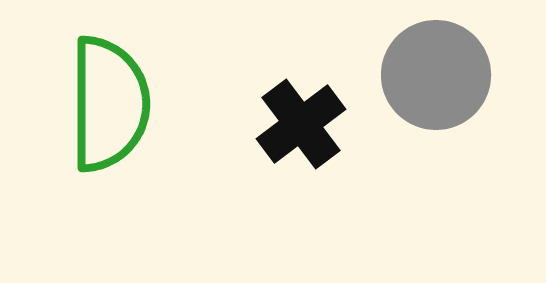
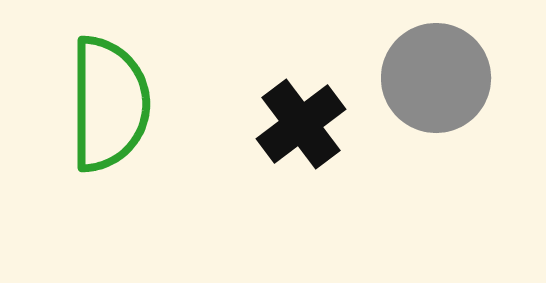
gray circle: moved 3 px down
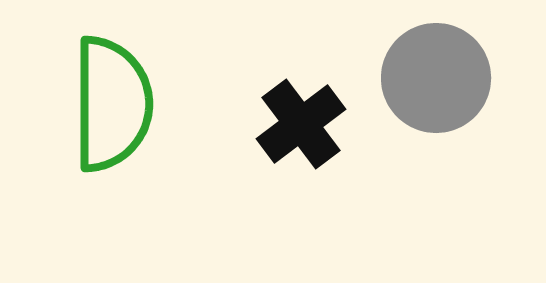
green semicircle: moved 3 px right
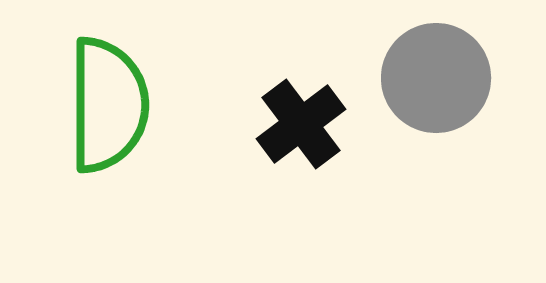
green semicircle: moved 4 px left, 1 px down
